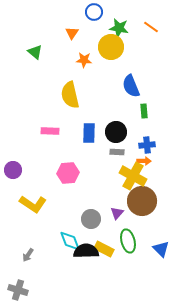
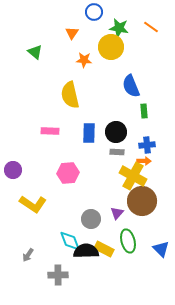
gray cross: moved 40 px right, 15 px up; rotated 18 degrees counterclockwise
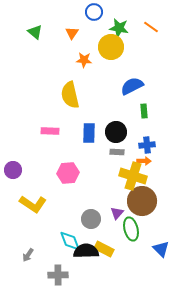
green triangle: moved 20 px up
blue semicircle: moved 1 px right; rotated 85 degrees clockwise
yellow cross: rotated 12 degrees counterclockwise
green ellipse: moved 3 px right, 12 px up
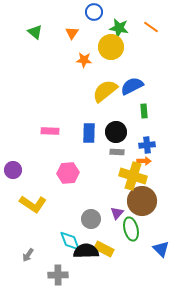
yellow semicircle: moved 35 px right, 4 px up; rotated 64 degrees clockwise
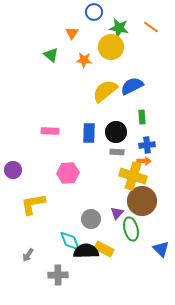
green triangle: moved 16 px right, 23 px down
green rectangle: moved 2 px left, 6 px down
yellow L-shape: rotated 136 degrees clockwise
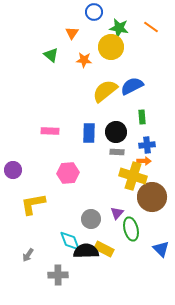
brown circle: moved 10 px right, 4 px up
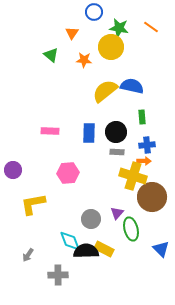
blue semicircle: rotated 40 degrees clockwise
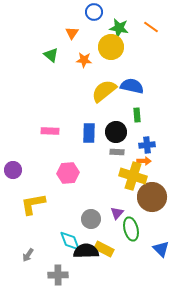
yellow semicircle: moved 1 px left
green rectangle: moved 5 px left, 2 px up
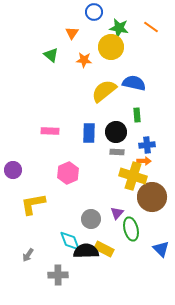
blue semicircle: moved 2 px right, 3 px up
pink hexagon: rotated 20 degrees counterclockwise
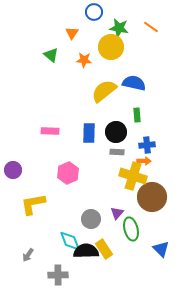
yellow rectangle: rotated 30 degrees clockwise
